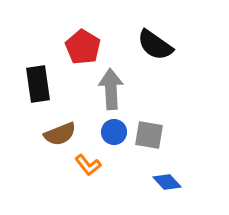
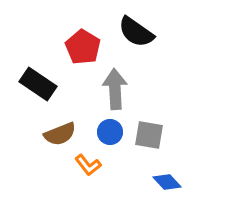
black semicircle: moved 19 px left, 13 px up
black rectangle: rotated 48 degrees counterclockwise
gray arrow: moved 4 px right
blue circle: moved 4 px left
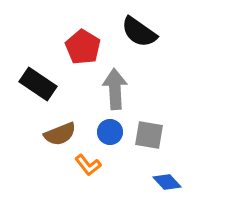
black semicircle: moved 3 px right
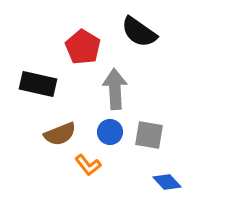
black rectangle: rotated 21 degrees counterclockwise
